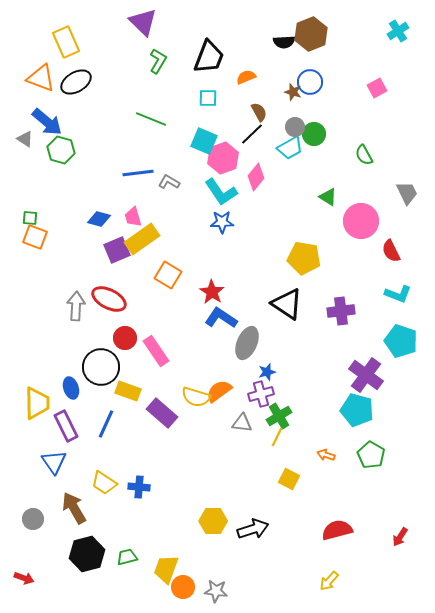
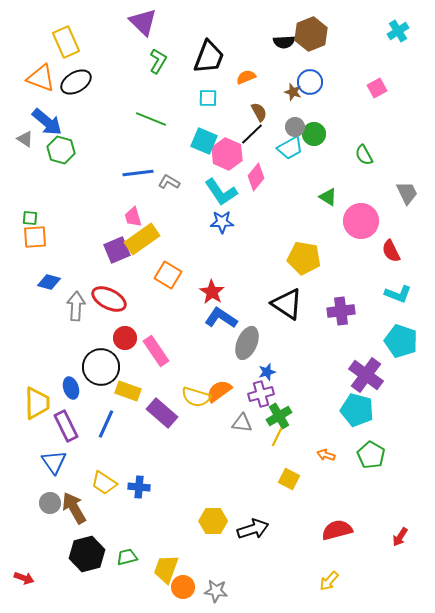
pink hexagon at (223, 158): moved 4 px right, 4 px up; rotated 16 degrees counterclockwise
blue diamond at (99, 219): moved 50 px left, 63 px down
orange square at (35, 237): rotated 25 degrees counterclockwise
gray circle at (33, 519): moved 17 px right, 16 px up
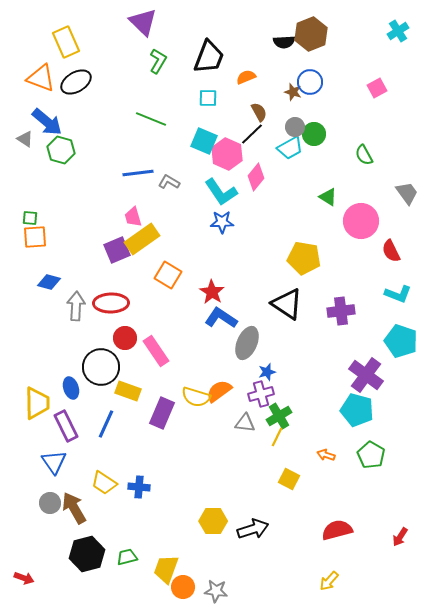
gray trapezoid at (407, 193): rotated 10 degrees counterclockwise
red ellipse at (109, 299): moved 2 px right, 4 px down; rotated 28 degrees counterclockwise
purple rectangle at (162, 413): rotated 72 degrees clockwise
gray triangle at (242, 423): moved 3 px right
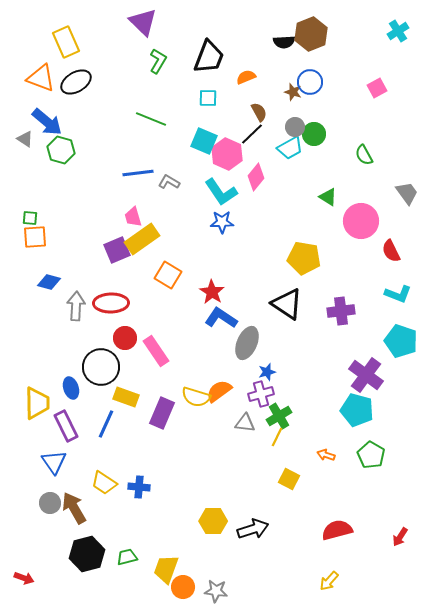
yellow rectangle at (128, 391): moved 2 px left, 6 px down
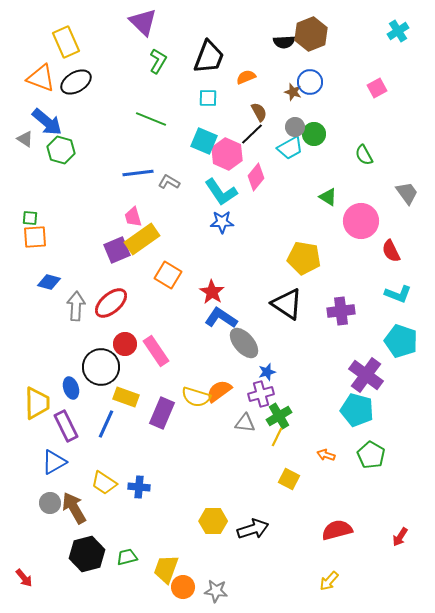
red ellipse at (111, 303): rotated 40 degrees counterclockwise
red circle at (125, 338): moved 6 px down
gray ellipse at (247, 343): moved 3 px left; rotated 64 degrees counterclockwise
blue triangle at (54, 462): rotated 36 degrees clockwise
red arrow at (24, 578): rotated 30 degrees clockwise
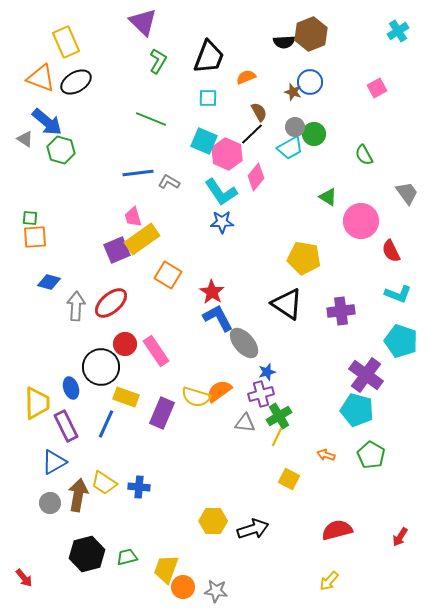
blue L-shape at (221, 318): moved 3 px left; rotated 28 degrees clockwise
brown arrow at (74, 508): moved 4 px right, 13 px up; rotated 40 degrees clockwise
